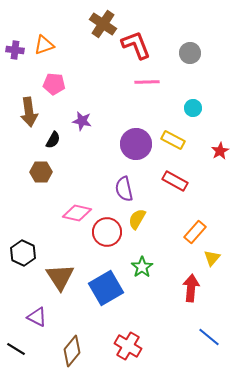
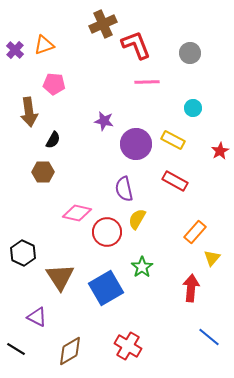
brown cross: rotated 32 degrees clockwise
purple cross: rotated 36 degrees clockwise
purple star: moved 22 px right
brown hexagon: moved 2 px right
brown diamond: moved 2 px left; rotated 20 degrees clockwise
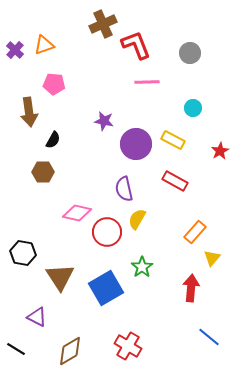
black hexagon: rotated 15 degrees counterclockwise
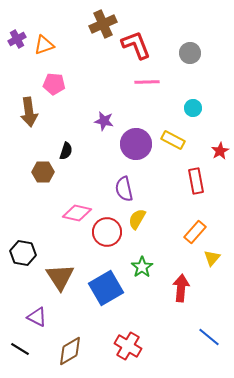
purple cross: moved 2 px right, 11 px up; rotated 18 degrees clockwise
black semicircle: moved 13 px right, 11 px down; rotated 12 degrees counterclockwise
red rectangle: moved 21 px right; rotated 50 degrees clockwise
red arrow: moved 10 px left
black line: moved 4 px right
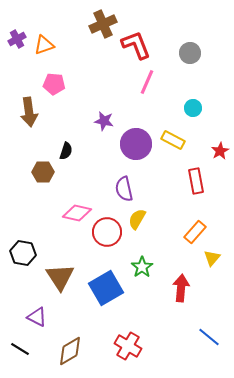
pink line: rotated 65 degrees counterclockwise
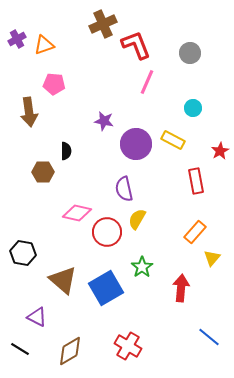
black semicircle: rotated 18 degrees counterclockwise
brown triangle: moved 3 px right, 3 px down; rotated 16 degrees counterclockwise
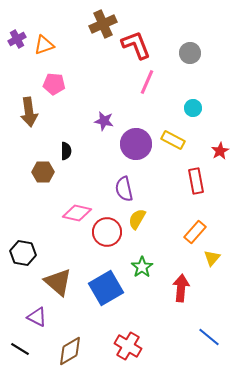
brown triangle: moved 5 px left, 2 px down
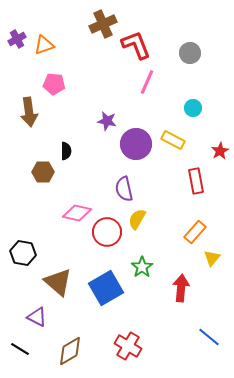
purple star: moved 3 px right
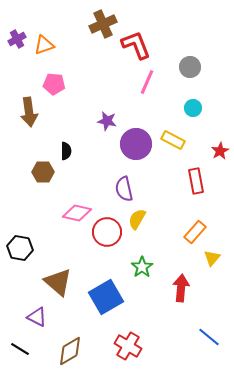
gray circle: moved 14 px down
black hexagon: moved 3 px left, 5 px up
blue square: moved 9 px down
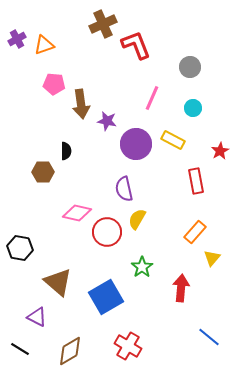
pink line: moved 5 px right, 16 px down
brown arrow: moved 52 px right, 8 px up
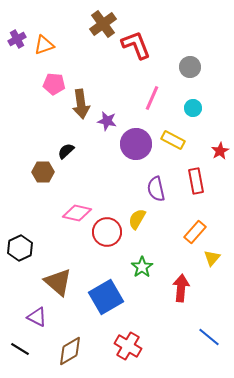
brown cross: rotated 12 degrees counterclockwise
black semicircle: rotated 132 degrees counterclockwise
purple semicircle: moved 32 px right
black hexagon: rotated 25 degrees clockwise
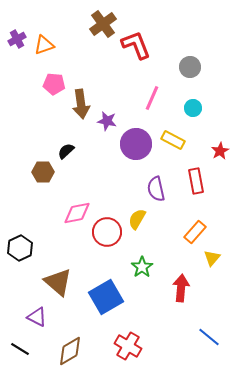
pink diamond: rotated 24 degrees counterclockwise
